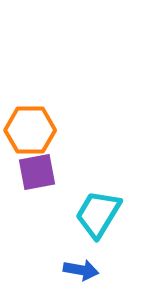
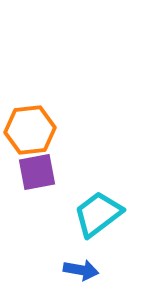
orange hexagon: rotated 6 degrees counterclockwise
cyan trapezoid: rotated 22 degrees clockwise
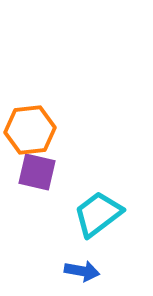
purple square: rotated 24 degrees clockwise
blue arrow: moved 1 px right, 1 px down
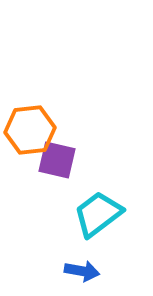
purple square: moved 20 px right, 12 px up
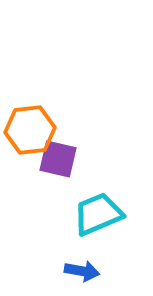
purple square: moved 1 px right, 1 px up
cyan trapezoid: rotated 14 degrees clockwise
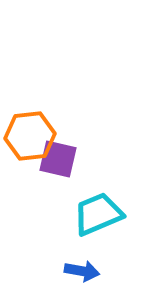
orange hexagon: moved 6 px down
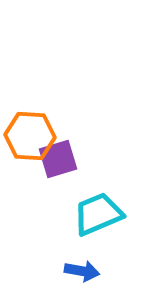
orange hexagon: rotated 9 degrees clockwise
purple square: rotated 30 degrees counterclockwise
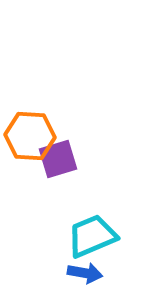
cyan trapezoid: moved 6 px left, 22 px down
blue arrow: moved 3 px right, 2 px down
